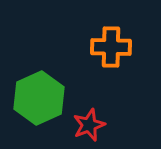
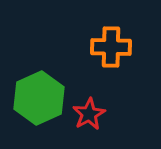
red star: moved 11 px up; rotated 8 degrees counterclockwise
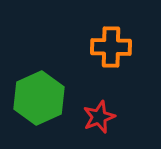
red star: moved 10 px right, 3 px down; rotated 8 degrees clockwise
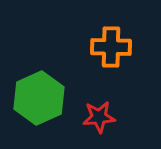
red star: rotated 16 degrees clockwise
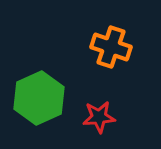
orange cross: rotated 18 degrees clockwise
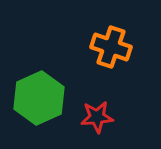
red star: moved 2 px left
